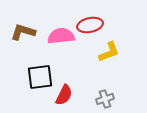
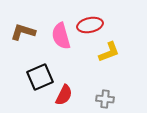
pink semicircle: rotated 100 degrees counterclockwise
black square: rotated 16 degrees counterclockwise
gray cross: rotated 24 degrees clockwise
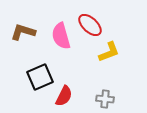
red ellipse: rotated 55 degrees clockwise
red semicircle: moved 1 px down
